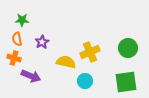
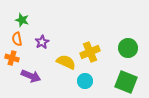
green star: rotated 16 degrees clockwise
orange cross: moved 2 px left
yellow semicircle: rotated 12 degrees clockwise
green square: rotated 30 degrees clockwise
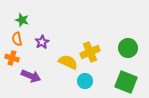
yellow semicircle: moved 2 px right
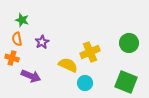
green circle: moved 1 px right, 5 px up
yellow semicircle: moved 3 px down
cyan circle: moved 2 px down
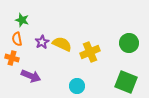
yellow semicircle: moved 6 px left, 21 px up
cyan circle: moved 8 px left, 3 px down
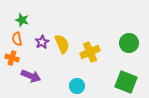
yellow semicircle: rotated 42 degrees clockwise
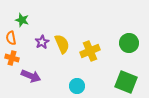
orange semicircle: moved 6 px left, 1 px up
yellow cross: moved 1 px up
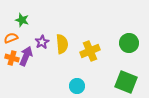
orange semicircle: rotated 80 degrees clockwise
yellow semicircle: rotated 18 degrees clockwise
purple arrow: moved 5 px left, 20 px up; rotated 90 degrees counterclockwise
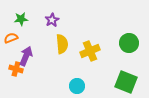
green star: moved 1 px left, 1 px up; rotated 24 degrees counterclockwise
purple star: moved 10 px right, 22 px up
orange cross: moved 4 px right, 11 px down
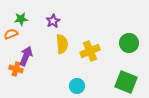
purple star: moved 1 px right, 1 px down
orange semicircle: moved 4 px up
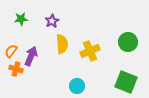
purple star: moved 1 px left
orange semicircle: moved 17 px down; rotated 32 degrees counterclockwise
green circle: moved 1 px left, 1 px up
purple arrow: moved 5 px right
